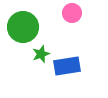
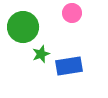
blue rectangle: moved 2 px right
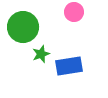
pink circle: moved 2 px right, 1 px up
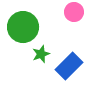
blue rectangle: rotated 36 degrees counterclockwise
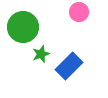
pink circle: moved 5 px right
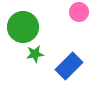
green star: moved 6 px left; rotated 12 degrees clockwise
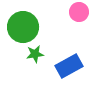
blue rectangle: rotated 16 degrees clockwise
